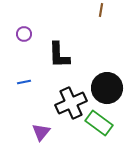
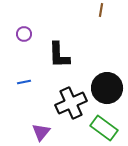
green rectangle: moved 5 px right, 5 px down
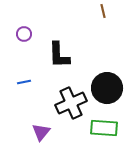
brown line: moved 2 px right, 1 px down; rotated 24 degrees counterclockwise
green rectangle: rotated 32 degrees counterclockwise
